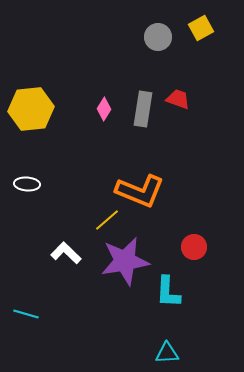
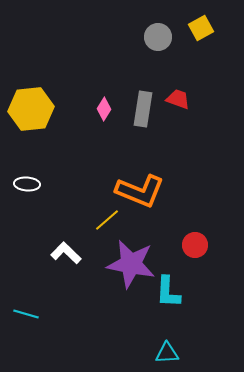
red circle: moved 1 px right, 2 px up
purple star: moved 6 px right, 3 px down; rotated 21 degrees clockwise
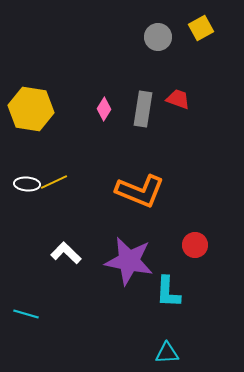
yellow hexagon: rotated 15 degrees clockwise
yellow line: moved 53 px left, 38 px up; rotated 16 degrees clockwise
purple star: moved 2 px left, 3 px up
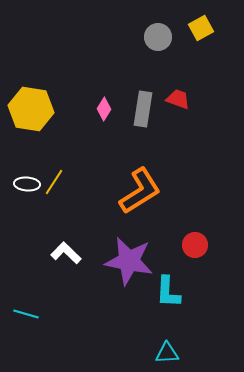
yellow line: rotated 32 degrees counterclockwise
orange L-shape: rotated 54 degrees counterclockwise
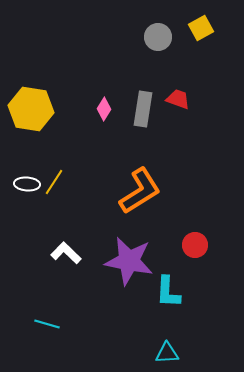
cyan line: moved 21 px right, 10 px down
